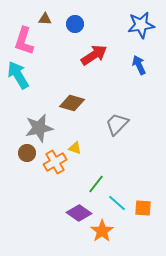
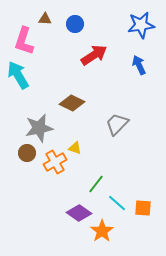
brown diamond: rotated 10 degrees clockwise
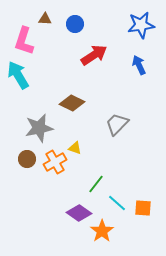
brown circle: moved 6 px down
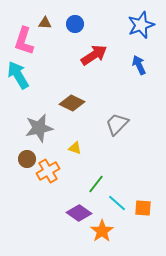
brown triangle: moved 4 px down
blue star: rotated 12 degrees counterclockwise
orange cross: moved 7 px left, 9 px down
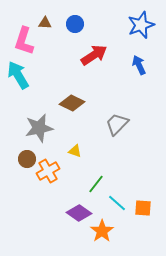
yellow triangle: moved 3 px down
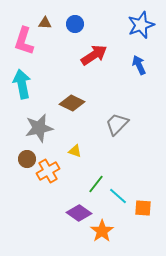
cyan arrow: moved 4 px right, 9 px down; rotated 20 degrees clockwise
cyan line: moved 1 px right, 7 px up
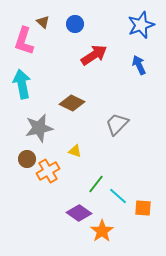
brown triangle: moved 2 px left, 1 px up; rotated 40 degrees clockwise
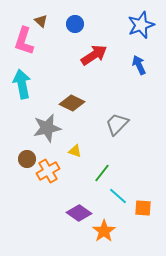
brown triangle: moved 2 px left, 1 px up
gray star: moved 8 px right
green line: moved 6 px right, 11 px up
orange star: moved 2 px right
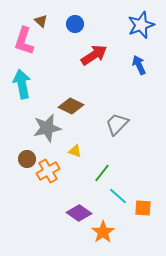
brown diamond: moved 1 px left, 3 px down
orange star: moved 1 px left, 1 px down
